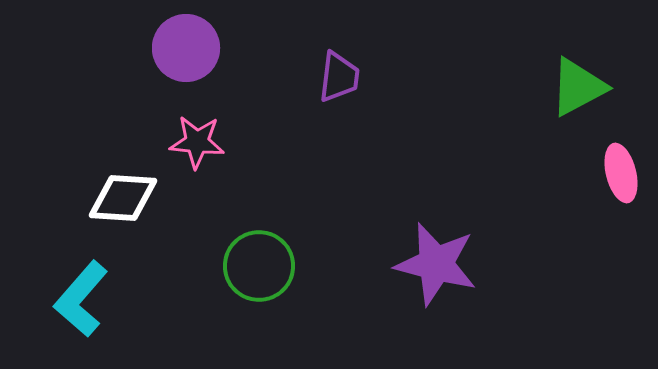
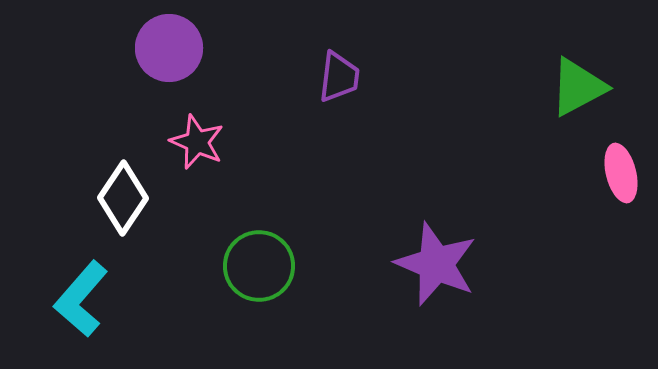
purple circle: moved 17 px left
pink star: rotated 18 degrees clockwise
white diamond: rotated 60 degrees counterclockwise
purple star: rotated 8 degrees clockwise
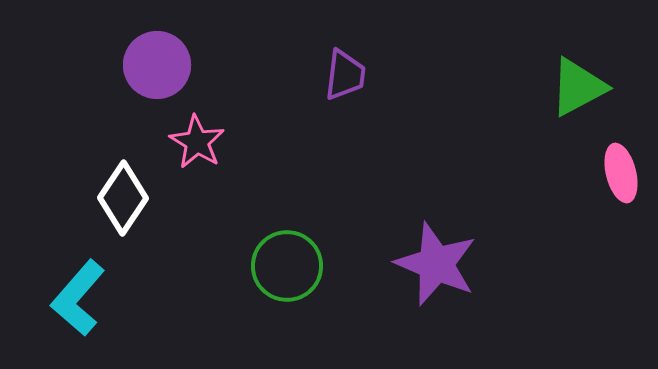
purple circle: moved 12 px left, 17 px down
purple trapezoid: moved 6 px right, 2 px up
pink star: rotated 8 degrees clockwise
green circle: moved 28 px right
cyan L-shape: moved 3 px left, 1 px up
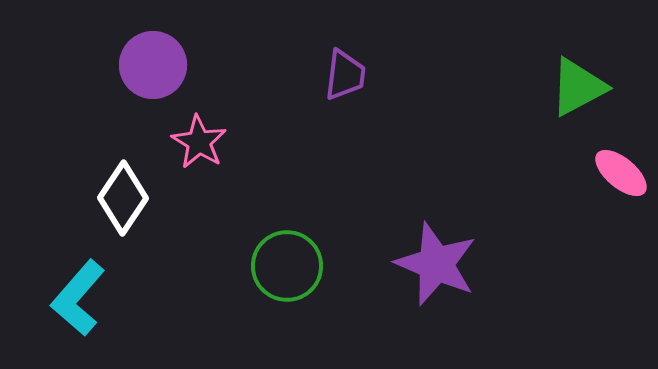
purple circle: moved 4 px left
pink star: moved 2 px right
pink ellipse: rotated 36 degrees counterclockwise
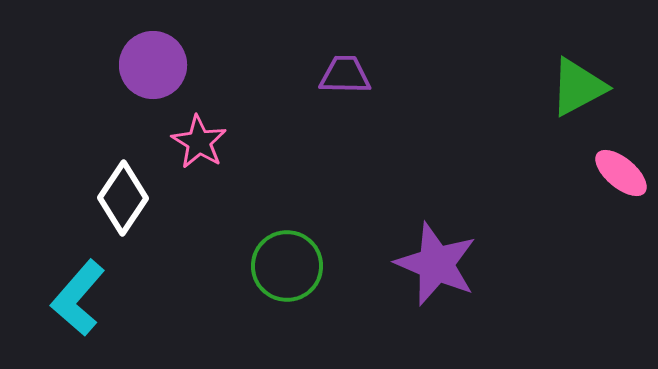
purple trapezoid: rotated 96 degrees counterclockwise
